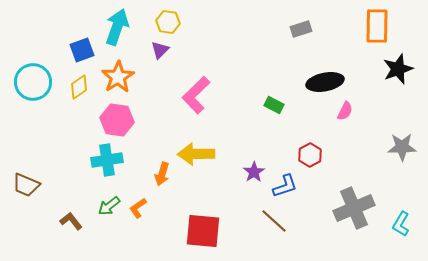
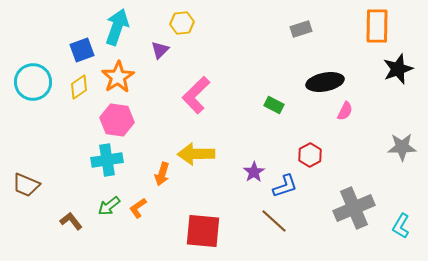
yellow hexagon: moved 14 px right, 1 px down; rotated 15 degrees counterclockwise
cyan L-shape: moved 2 px down
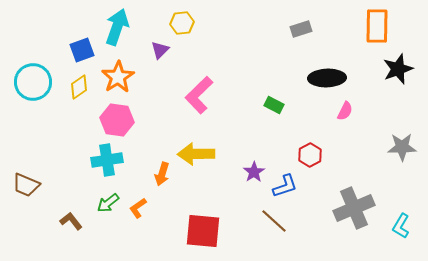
black ellipse: moved 2 px right, 4 px up; rotated 9 degrees clockwise
pink L-shape: moved 3 px right
green arrow: moved 1 px left, 3 px up
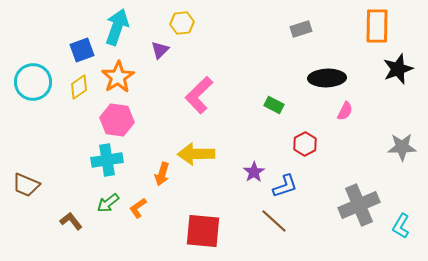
red hexagon: moved 5 px left, 11 px up
gray cross: moved 5 px right, 3 px up
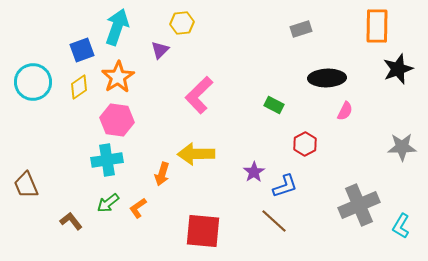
brown trapezoid: rotated 44 degrees clockwise
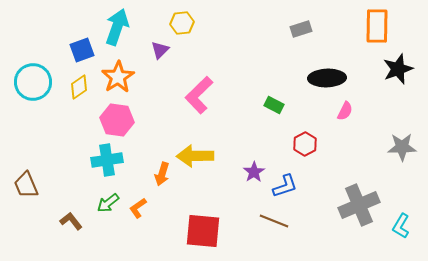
yellow arrow: moved 1 px left, 2 px down
brown line: rotated 20 degrees counterclockwise
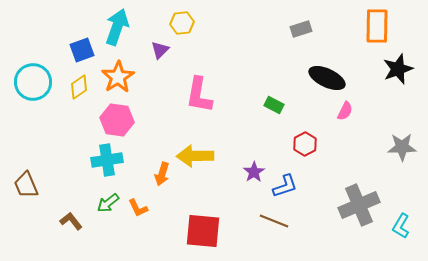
black ellipse: rotated 27 degrees clockwise
pink L-shape: rotated 36 degrees counterclockwise
orange L-shape: rotated 80 degrees counterclockwise
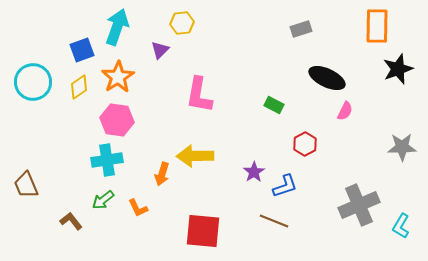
green arrow: moved 5 px left, 3 px up
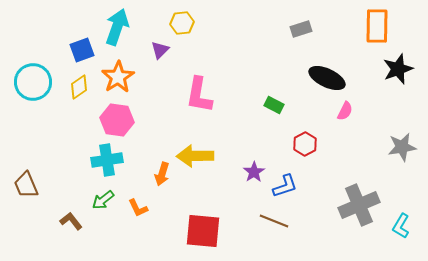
gray star: rotated 8 degrees counterclockwise
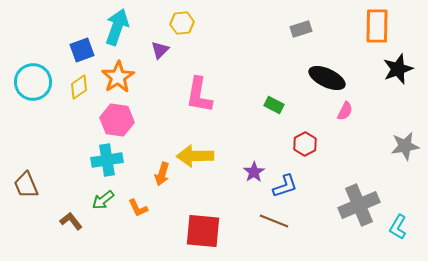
gray star: moved 3 px right, 1 px up
cyan L-shape: moved 3 px left, 1 px down
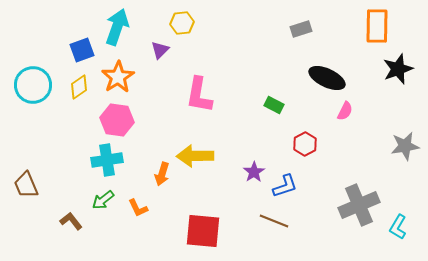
cyan circle: moved 3 px down
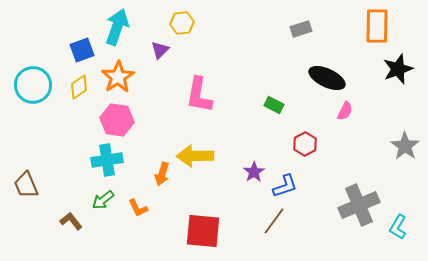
gray star: rotated 28 degrees counterclockwise
brown line: rotated 76 degrees counterclockwise
